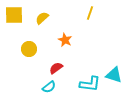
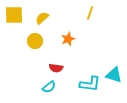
orange star: moved 3 px right, 1 px up; rotated 24 degrees clockwise
yellow circle: moved 6 px right, 8 px up
red semicircle: rotated 136 degrees counterclockwise
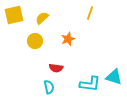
yellow square: rotated 12 degrees counterclockwise
cyan triangle: moved 2 px down
cyan semicircle: rotated 64 degrees counterclockwise
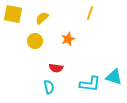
yellow square: moved 1 px left, 1 px up; rotated 24 degrees clockwise
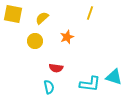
orange star: moved 1 px left, 2 px up
